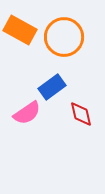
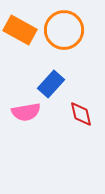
orange circle: moved 7 px up
blue rectangle: moved 1 px left, 3 px up; rotated 12 degrees counterclockwise
pink semicircle: moved 1 px left, 1 px up; rotated 24 degrees clockwise
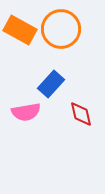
orange circle: moved 3 px left, 1 px up
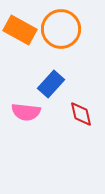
pink semicircle: rotated 16 degrees clockwise
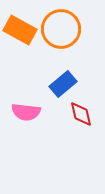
blue rectangle: moved 12 px right; rotated 8 degrees clockwise
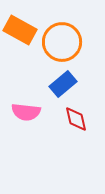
orange circle: moved 1 px right, 13 px down
red diamond: moved 5 px left, 5 px down
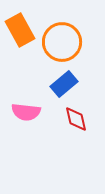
orange rectangle: rotated 32 degrees clockwise
blue rectangle: moved 1 px right
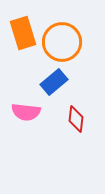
orange rectangle: moved 3 px right, 3 px down; rotated 12 degrees clockwise
blue rectangle: moved 10 px left, 2 px up
red diamond: rotated 20 degrees clockwise
